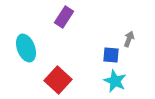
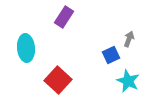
cyan ellipse: rotated 16 degrees clockwise
blue square: rotated 30 degrees counterclockwise
cyan star: moved 13 px right
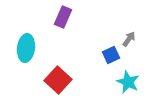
purple rectangle: moved 1 px left; rotated 10 degrees counterclockwise
gray arrow: rotated 14 degrees clockwise
cyan ellipse: rotated 12 degrees clockwise
cyan star: moved 1 px down
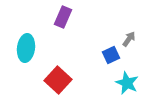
cyan star: moved 1 px left, 1 px down
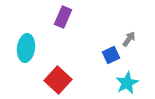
cyan star: rotated 20 degrees clockwise
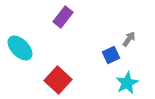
purple rectangle: rotated 15 degrees clockwise
cyan ellipse: moved 6 px left; rotated 52 degrees counterclockwise
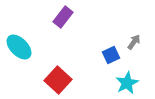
gray arrow: moved 5 px right, 3 px down
cyan ellipse: moved 1 px left, 1 px up
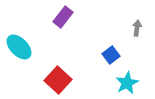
gray arrow: moved 3 px right, 14 px up; rotated 28 degrees counterclockwise
blue square: rotated 12 degrees counterclockwise
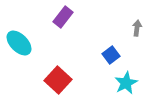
cyan ellipse: moved 4 px up
cyan star: moved 1 px left
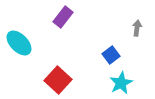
cyan star: moved 5 px left
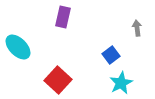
purple rectangle: rotated 25 degrees counterclockwise
gray arrow: rotated 14 degrees counterclockwise
cyan ellipse: moved 1 px left, 4 px down
